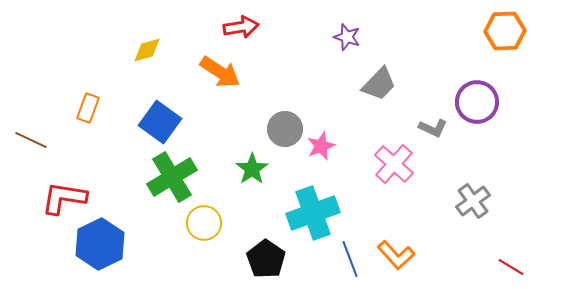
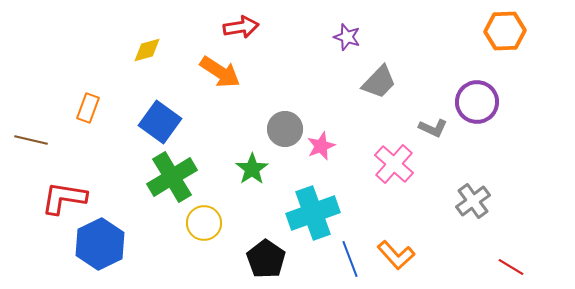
gray trapezoid: moved 2 px up
brown line: rotated 12 degrees counterclockwise
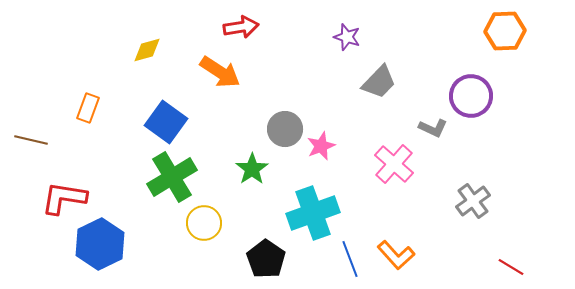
purple circle: moved 6 px left, 6 px up
blue square: moved 6 px right
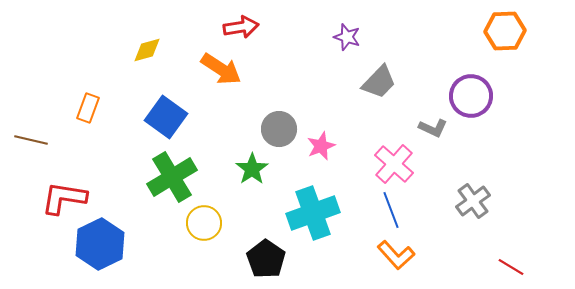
orange arrow: moved 1 px right, 3 px up
blue square: moved 5 px up
gray circle: moved 6 px left
blue line: moved 41 px right, 49 px up
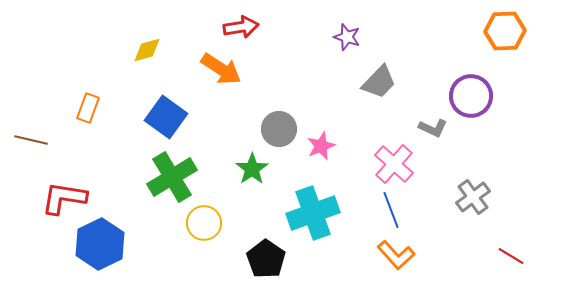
gray cross: moved 4 px up
red line: moved 11 px up
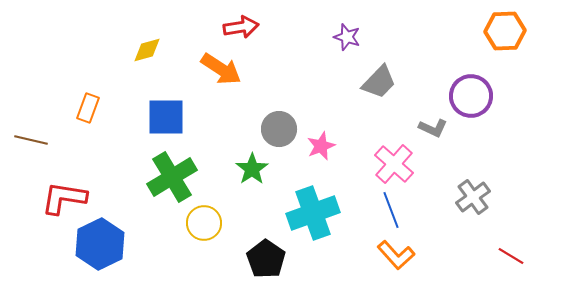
blue square: rotated 36 degrees counterclockwise
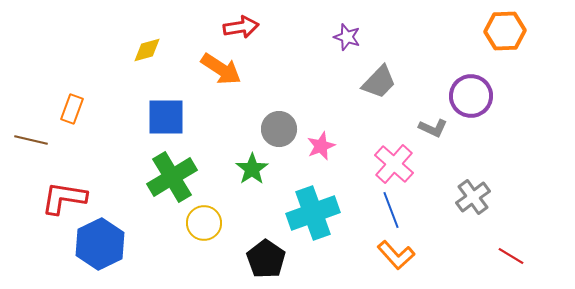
orange rectangle: moved 16 px left, 1 px down
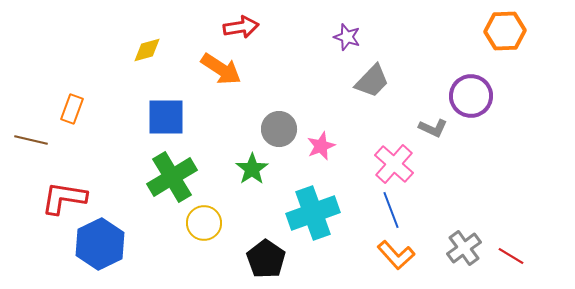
gray trapezoid: moved 7 px left, 1 px up
gray cross: moved 9 px left, 51 px down
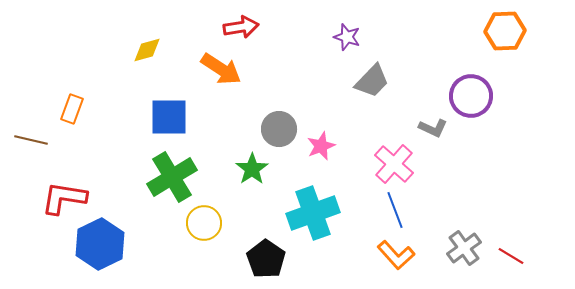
blue square: moved 3 px right
blue line: moved 4 px right
